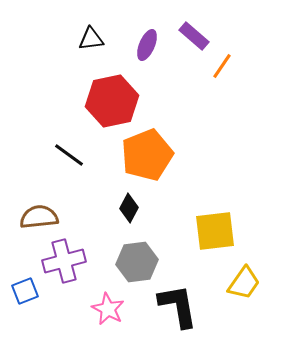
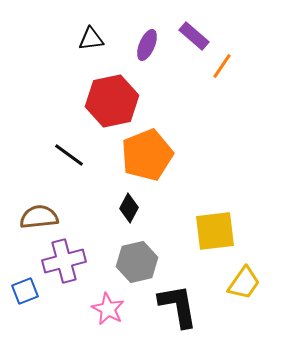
gray hexagon: rotated 6 degrees counterclockwise
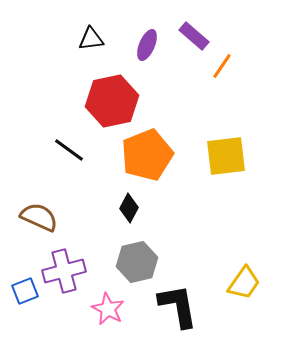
black line: moved 5 px up
brown semicircle: rotated 30 degrees clockwise
yellow square: moved 11 px right, 75 px up
purple cross: moved 10 px down
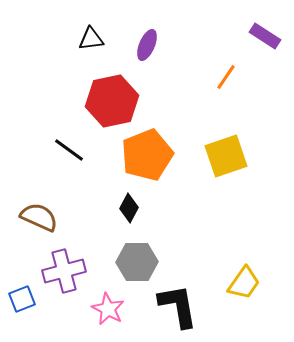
purple rectangle: moved 71 px right; rotated 8 degrees counterclockwise
orange line: moved 4 px right, 11 px down
yellow square: rotated 12 degrees counterclockwise
gray hexagon: rotated 12 degrees clockwise
blue square: moved 3 px left, 8 px down
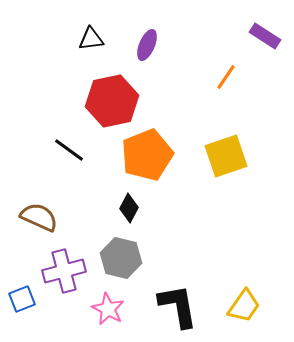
gray hexagon: moved 16 px left, 4 px up; rotated 15 degrees clockwise
yellow trapezoid: moved 23 px down
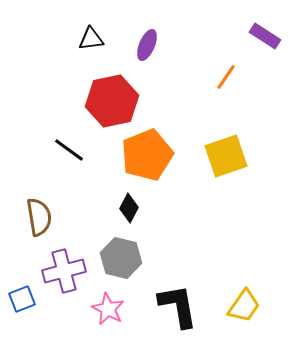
brown semicircle: rotated 57 degrees clockwise
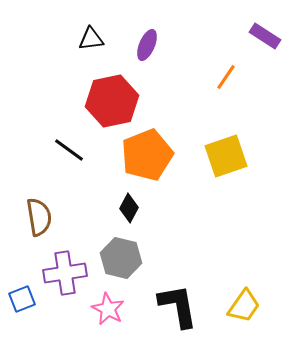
purple cross: moved 1 px right, 2 px down; rotated 6 degrees clockwise
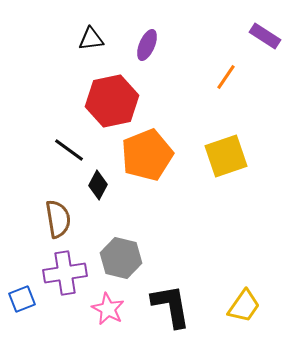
black diamond: moved 31 px left, 23 px up
brown semicircle: moved 19 px right, 2 px down
black L-shape: moved 7 px left
